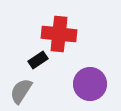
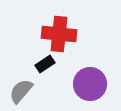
black rectangle: moved 7 px right, 4 px down
gray semicircle: rotated 8 degrees clockwise
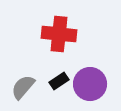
black rectangle: moved 14 px right, 17 px down
gray semicircle: moved 2 px right, 4 px up
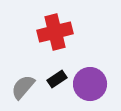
red cross: moved 4 px left, 2 px up; rotated 20 degrees counterclockwise
black rectangle: moved 2 px left, 2 px up
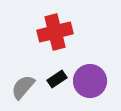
purple circle: moved 3 px up
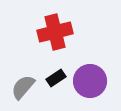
black rectangle: moved 1 px left, 1 px up
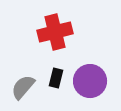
black rectangle: rotated 42 degrees counterclockwise
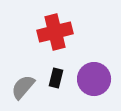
purple circle: moved 4 px right, 2 px up
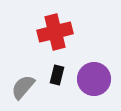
black rectangle: moved 1 px right, 3 px up
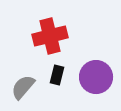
red cross: moved 5 px left, 4 px down
purple circle: moved 2 px right, 2 px up
